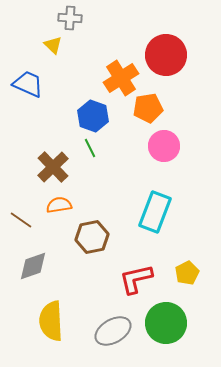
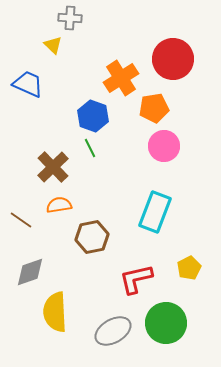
red circle: moved 7 px right, 4 px down
orange pentagon: moved 6 px right
gray diamond: moved 3 px left, 6 px down
yellow pentagon: moved 2 px right, 5 px up
yellow semicircle: moved 4 px right, 9 px up
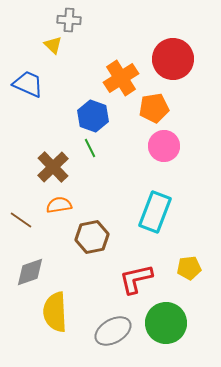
gray cross: moved 1 px left, 2 px down
yellow pentagon: rotated 20 degrees clockwise
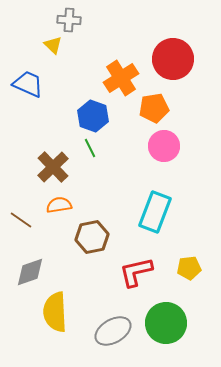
red L-shape: moved 7 px up
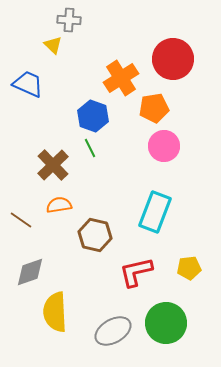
brown cross: moved 2 px up
brown hexagon: moved 3 px right, 2 px up; rotated 24 degrees clockwise
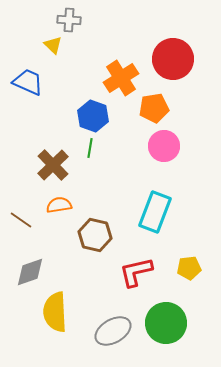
blue trapezoid: moved 2 px up
green line: rotated 36 degrees clockwise
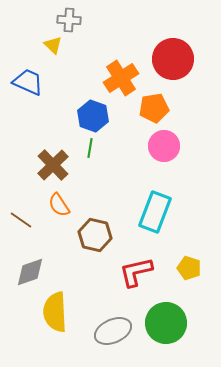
orange semicircle: rotated 115 degrees counterclockwise
yellow pentagon: rotated 25 degrees clockwise
gray ellipse: rotated 6 degrees clockwise
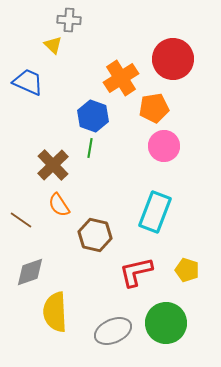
yellow pentagon: moved 2 px left, 2 px down
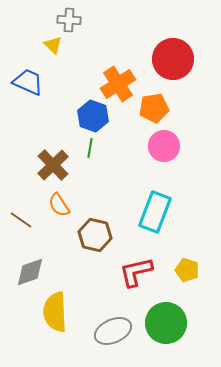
orange cross: moved 3 px left, 6 px down
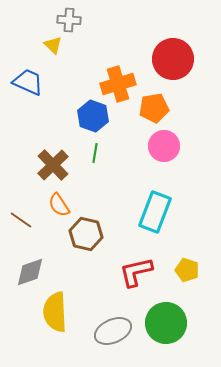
orange cross: rotated 16 degrees clockwise
green line: moved 5 px right, 5 px down
brown hexagon: moved 9 px left, 1 px up
